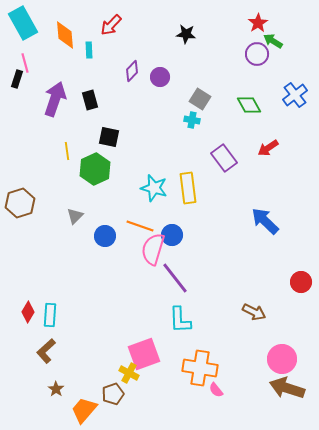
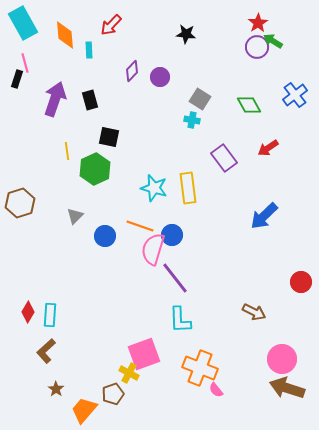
purple circle at (257, 54): moved 7 px up
blue arrow at (265, 221): moved 1 px left, 5 px up; rotated 88 degrees counterclockwise
orange cross at (200, 368): rotated 12 degrees clockwise
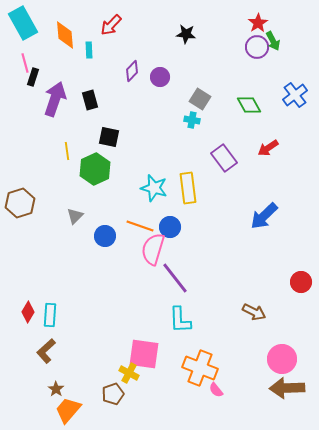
green arrow at (273, 41): rotated 150 degrees counterclockwise
black rectangle at (17, 79): moved 16 px right, 2 px up
blue circle at (172, 235): moved 2 px left, 8 px up
pink square at (144, 354): rotated 28 degrees clockwise
brown arrow at (287, 388): rotated 20 degrees counterclockwise
orange trapezoid at (84, 410): moved 16 px left
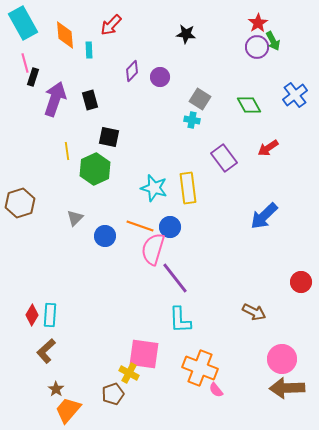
gray triangle at (75, 216): moved 2 px down
red diamond at (28, 312): moved 4 px right, 3 px down
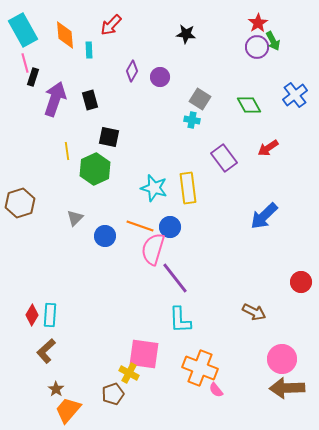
cyan rectangle at (23, 23): moved 7 px down
purple diamond at (132, 71): rotated 15 degrees counterclockwise
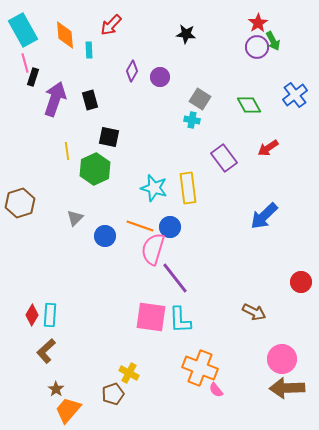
pink square at (144, 354): moved 7 px right, 37 px up
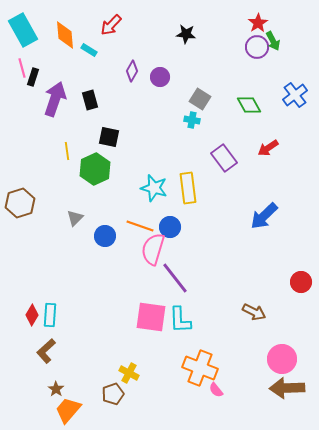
cyan rectangle at (89, 50): rotated 56 degrees counterclockwise
pink line at (25, 63): moved 3 px left, 5 px down
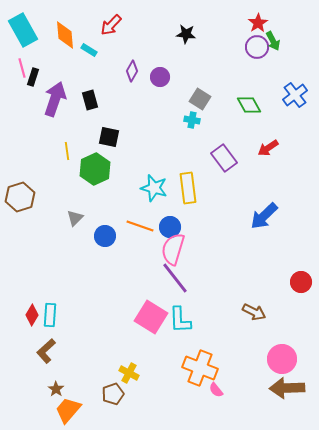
brown hexagon at (20, 203): moved 6 px up
pink semicircle at (153, 249): moved 20 px right
pink square at (151, 317): rotated 24 degrees clockwise
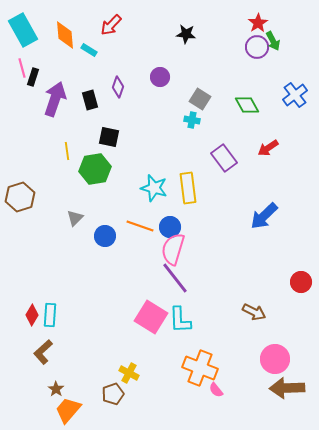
purple diamond at (132, 71): moved 14 px left, 16 px down; rotated 10 degrees counterclockwise
green diamond at (249, 105): moved 2 px left
green hexagon at (95, 169): rotated 16 degrees clockwise
brown L-shape at (46, 351): moved 3 px left, 1 px down
pink circle at (282, 359): moved 7 px left
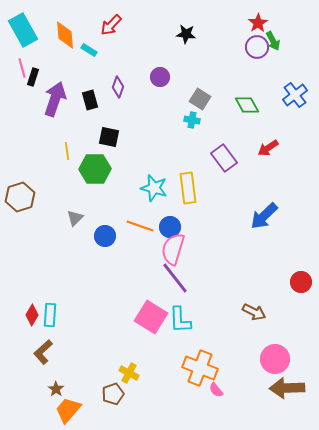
green hexagon at (95, 169): rotated 8 degrees clockwise
